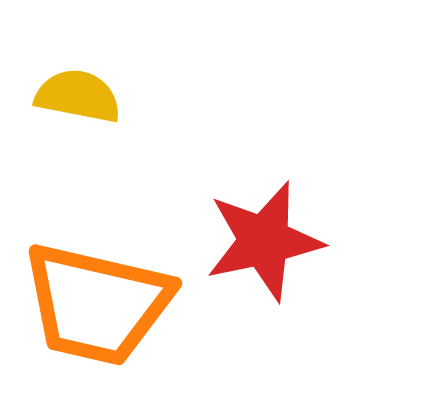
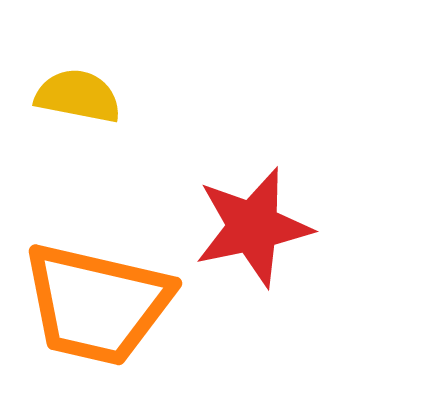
red star: moved 11 px left, 14 px up
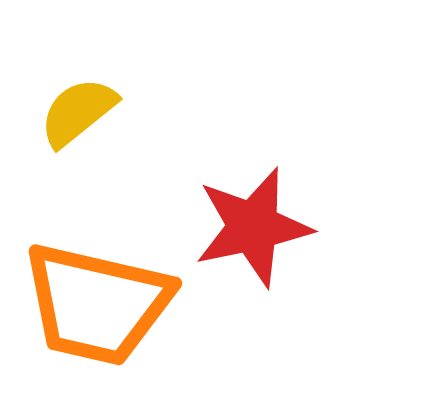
yellow semicircle: moved 16 px down; rotated 50 degrees counterclockwise
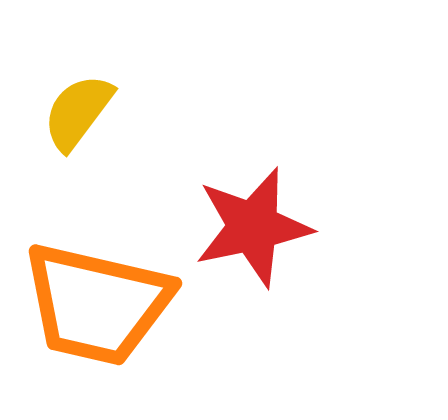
yellow semicircle: rotated 14 degrees counterclockwise
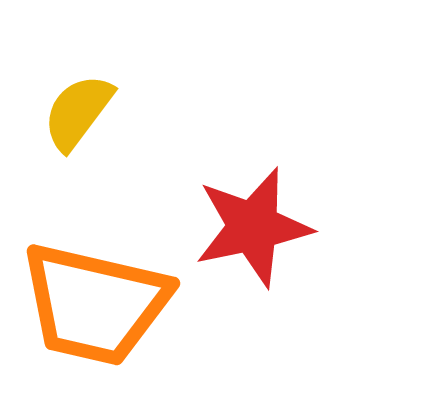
orange trapezoid: moved 2 px left
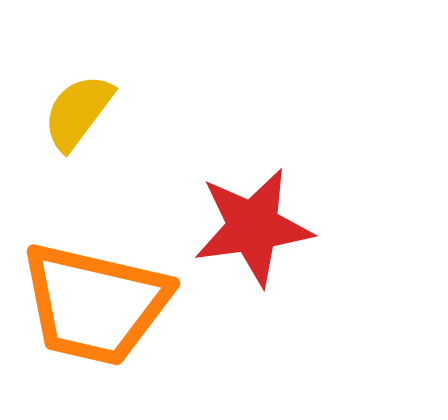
red star: rotated 4 degrees clockwise
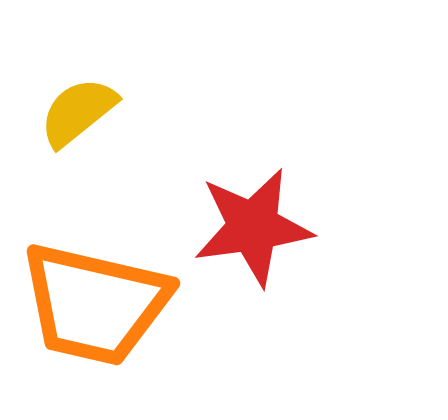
yellow semicircle: rotated 14 degrees clockwise
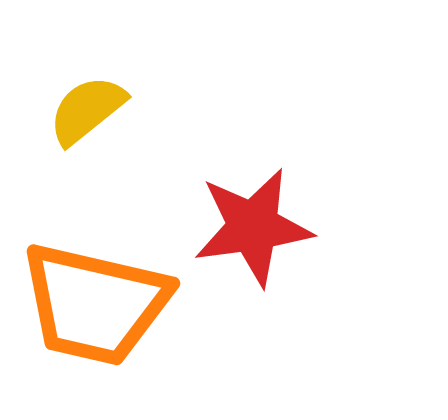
yellow semicircle: moved 9 px right, 2 px up
